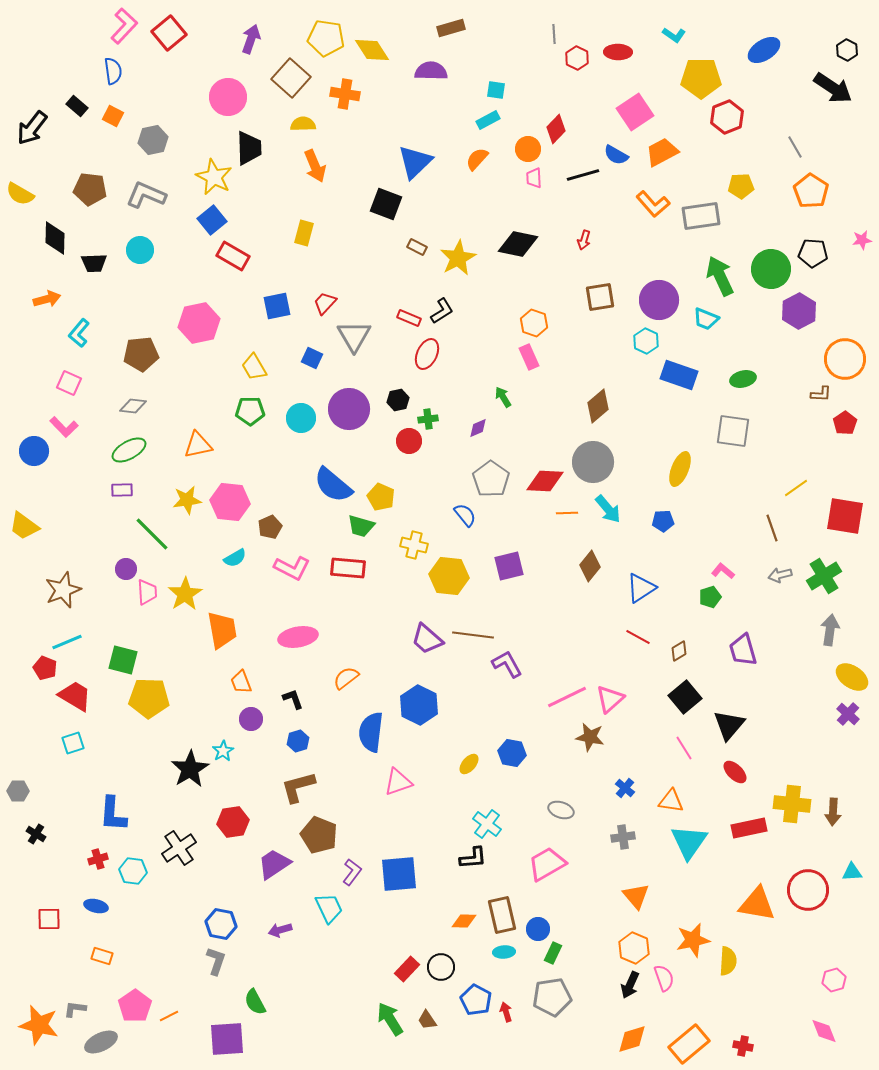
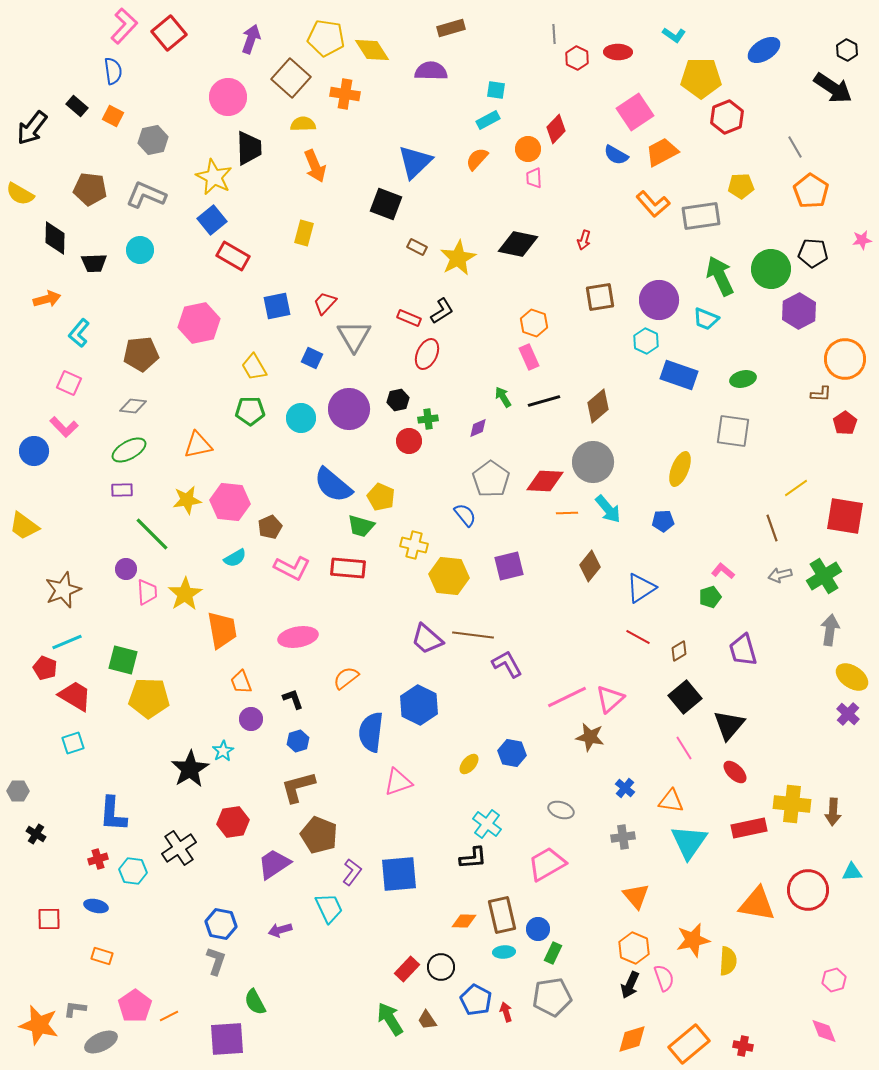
black line at (583, 175): moved 39 px left, 226 px down
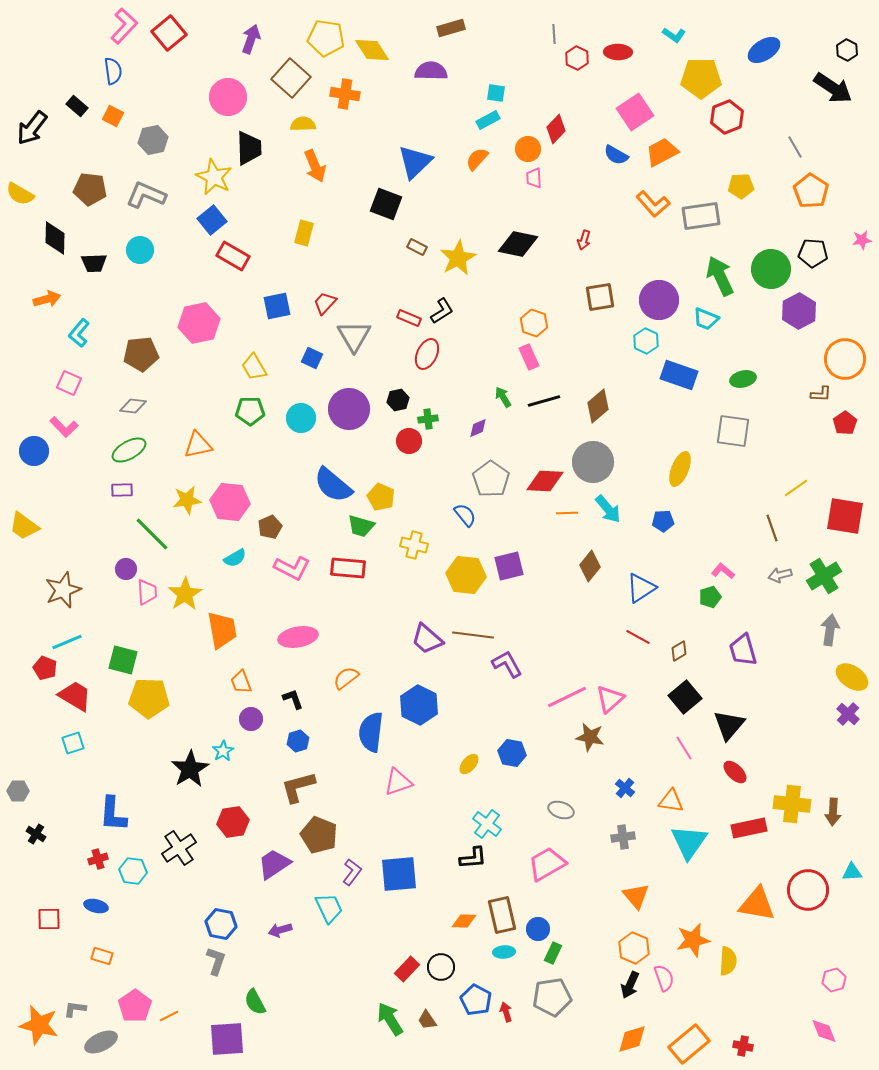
cyan square at (496, 90): moved 3 px down
yellow hexagon at (449, 576): moved 17 px right, 1 px up
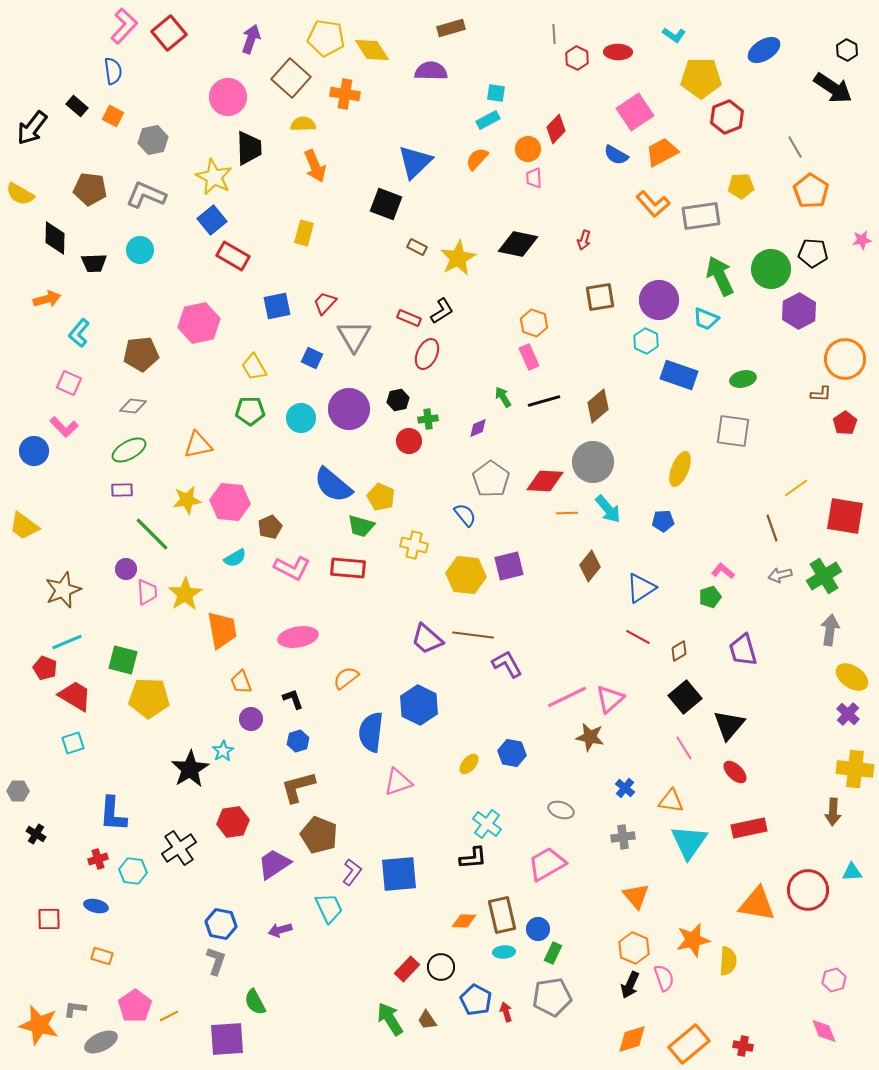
yellow cross at (792, 804): moved 63 px right, 35 px up
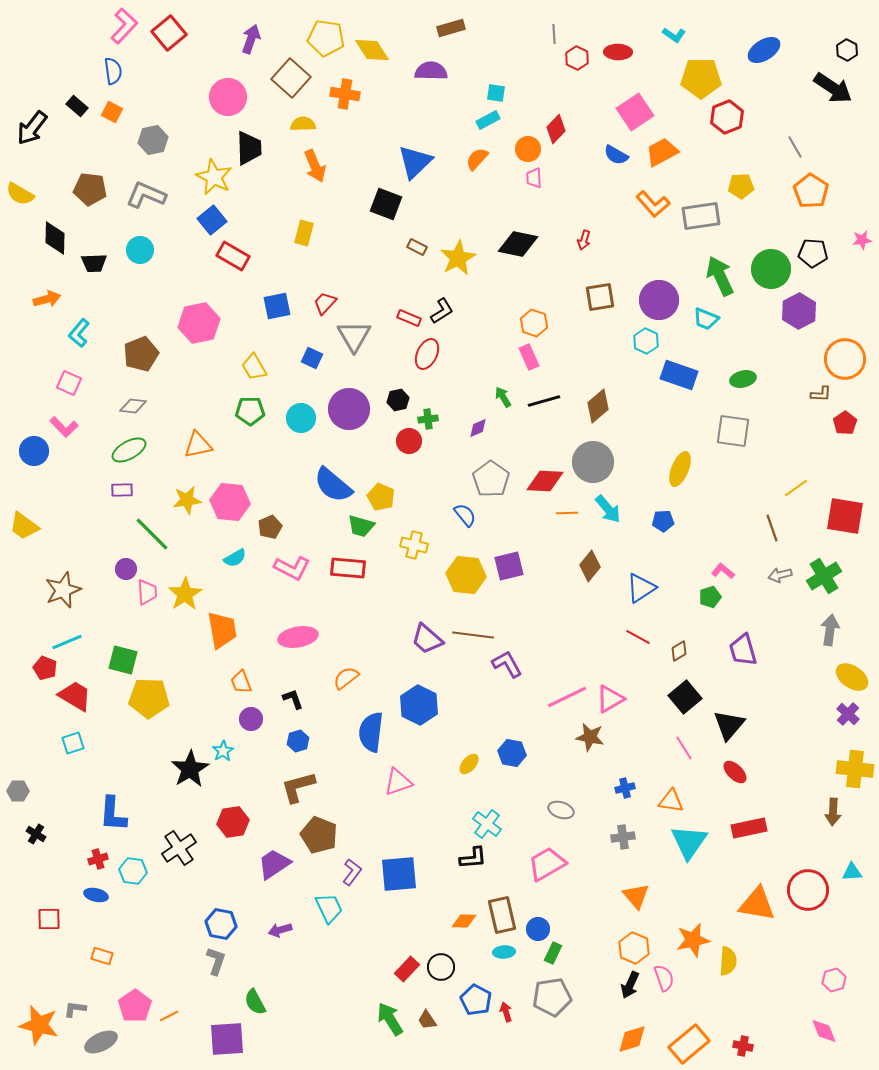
orange square at (113, 116): moved 1 px left, 4 px up
brown pentagon at (141, 354): rotated 16 degrees counterclockwise
pink triangle at (610, 699): rotated 12 degrees clockwise
blue cross at (625, 788): rotated 36 degrees clockwise
blue ellipse at (96, 906): moved 11 px up
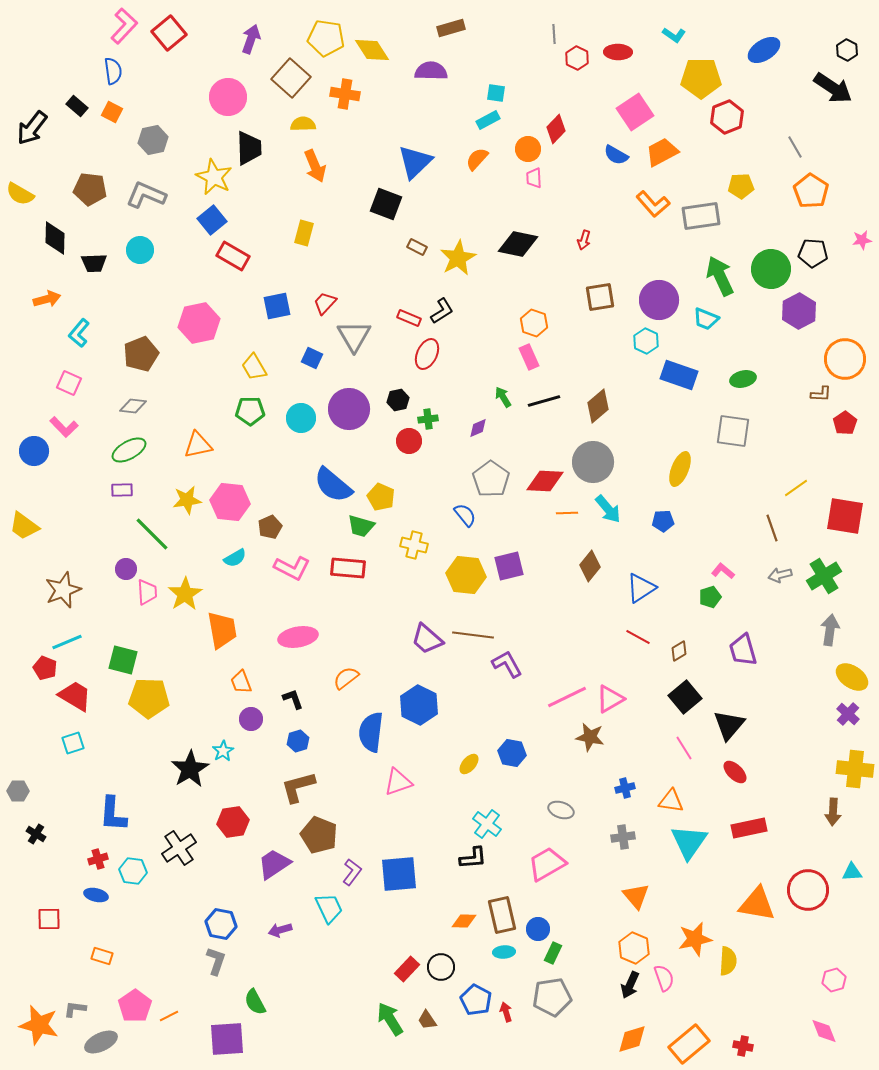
orange star at (693, 940): moved 2 px right, 1 px up
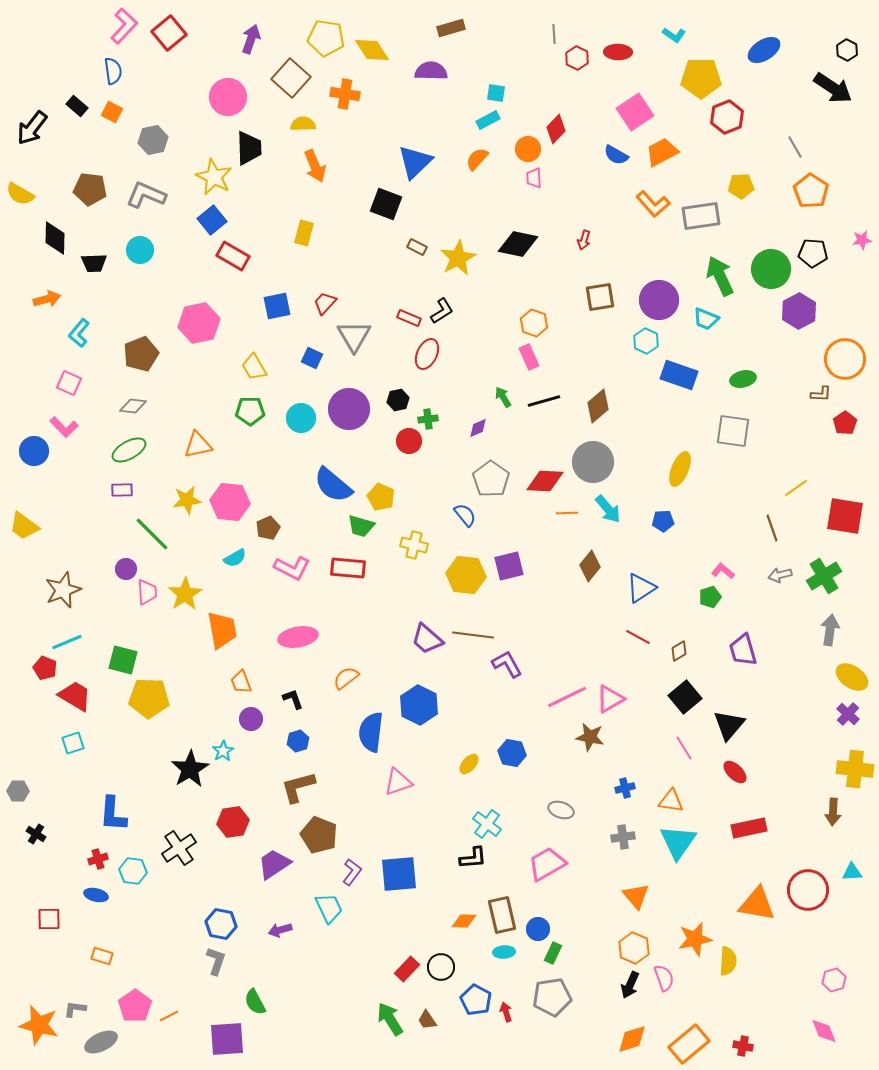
brown pentagon at (270, 527): moved 2 px left, 1 px down
cyan triangle at (689, 842): moved 11 px left
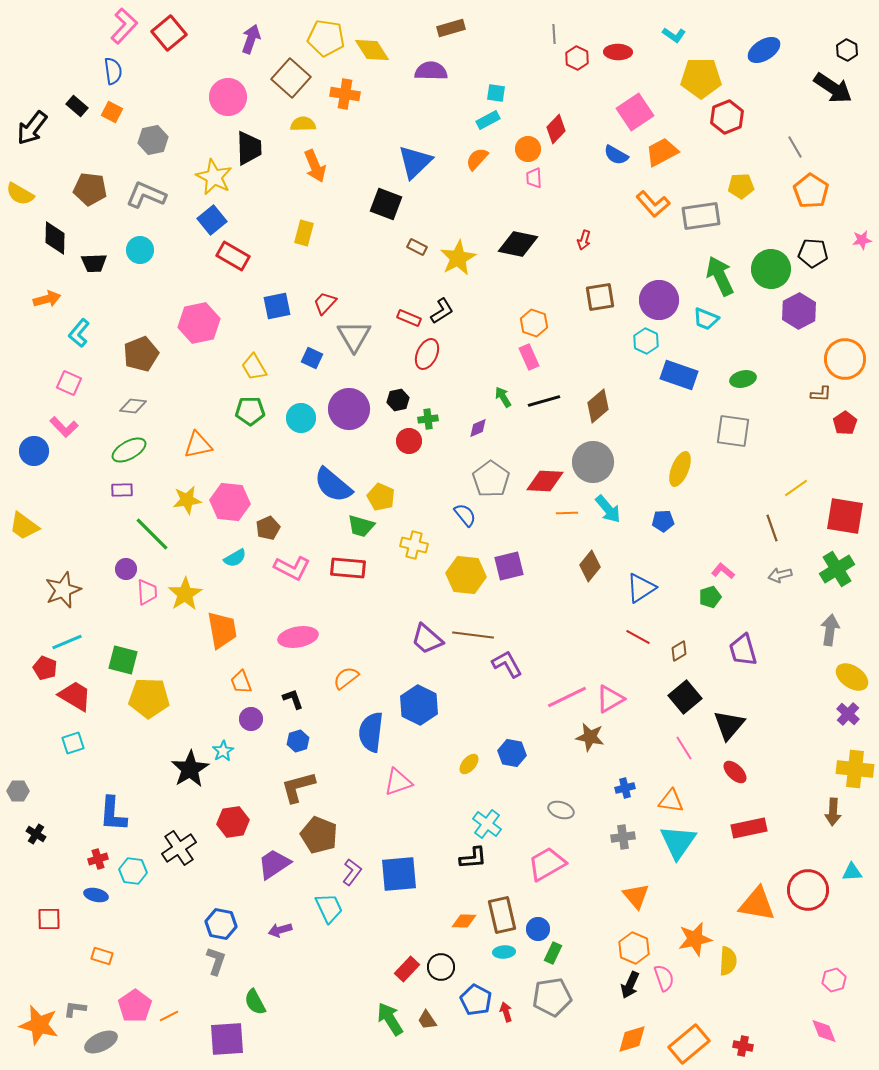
green cross at (824, 576): moved 13 px right, 7 px up
